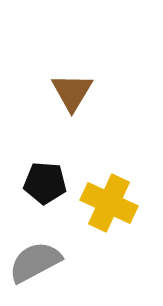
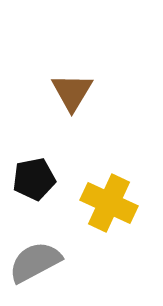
black pentagon: moved 11 px left, 4 px up; rotated 15 degrees counterclockwise
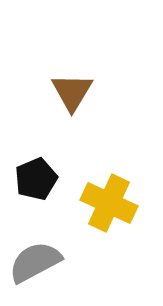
black pentagon: moved 2 px right; rotated 12 degrees counterclockwise
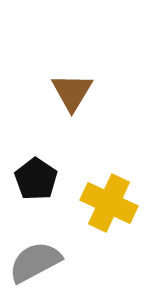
black pentagon: rotated 15 degrees counterclockwise
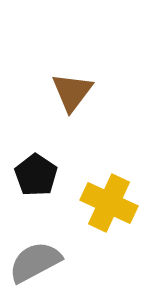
brown triangle: rotated 6 degrees clockwise
black pentagon: moved 4 px up
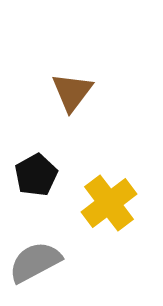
black pentagon: rotated 9 degrees clockwise
yellow cross: rotated 28 degrees clockwise
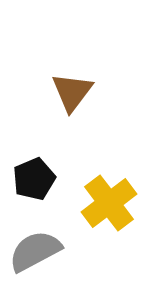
black pentagon: moved 2 px left, 4 px down; rotated 6 degrees clockwise
gray semicircle: moved 11 px up
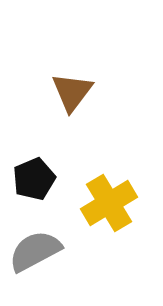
yellow cross: rotated 6 degrees clockwise
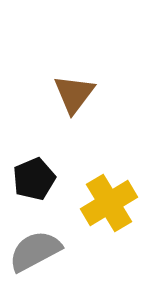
brown triangle: moved 2 px right, 2 px down
